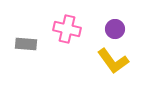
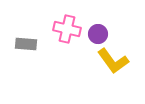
purple circle: moved 17 px left, 5 px down
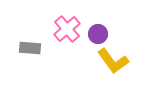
pink cross: rotated 36 degrees clockwise
gray rectangle: moved 4 px right, 4 px down
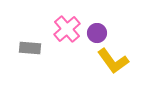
purple circle: moved 1 px left, 1 px up
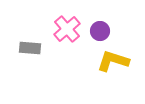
purple circle: moved 3 px right, 2 px up
yellow L-shape: rotated 144 degrees clockwise
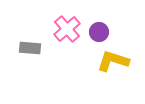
purple circle: moved 1 px left, 1 px down
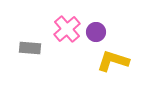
purple circle: moved 3 px left
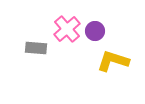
purple circle: moved 1 px left, 1 px up
gray rectangle: moved 6 px right
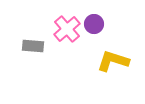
purple circle: moved 1 px left, 7 px up
gray rectangle: moved 3 px left, 2 px up
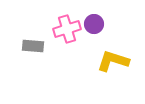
pink cross: rotated 24 degrees clockwise
